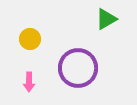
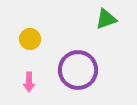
green triangle: rotated 10 degrees clockwise
purple circle: moved 2 px down
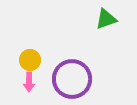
yellow circle: moved 21 px down
purple circle: moved 6 px left, 9 px down
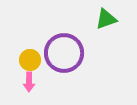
purple circle: moved 8 px left, 26 px up
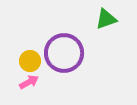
yellow circle: moved 1 px down
pink arrow: rotated 120 degrees counterclockwise
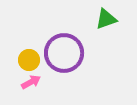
yellow circle: moved 1 px left, 1 px up
pink arrow: moved 2 px right
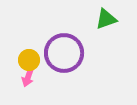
pink arrow: moved 3 px left, 5 px up; rotated 138 degrees clockwise
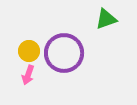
yellow circle: moved 9 px up
pink arrow: moved 2 px up
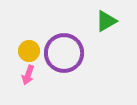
green triangle: moved 2 px down; rotated 10 degrees counterclockwise
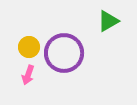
green triangle: moved 2 px right
yellow circle: moved 4 px up
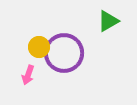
yellow circle: moved 10 px right
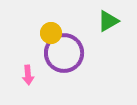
yellow circle: moved 12 px right, 14 px up
pink arrow: rotated 24 degrees counterclockwise
